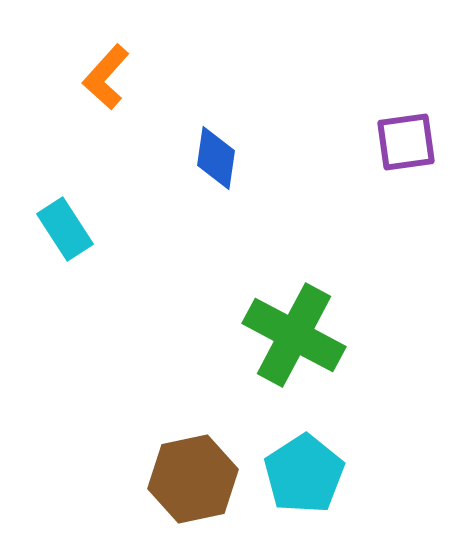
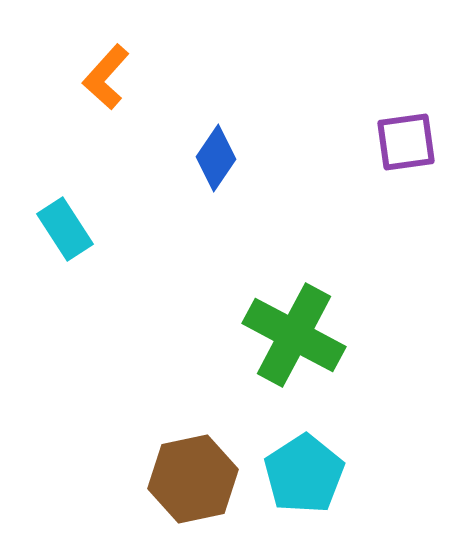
blue diamond: rotated 26 degrees clockwise
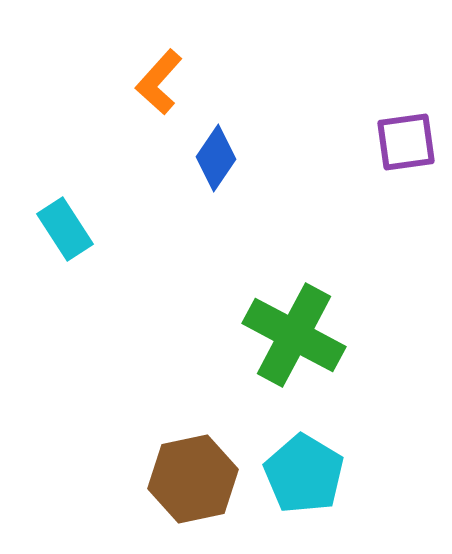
orange L-shape: moved 53 px right, 5 px down
cyan pentagon: rotated 8 degrees counterclockwise
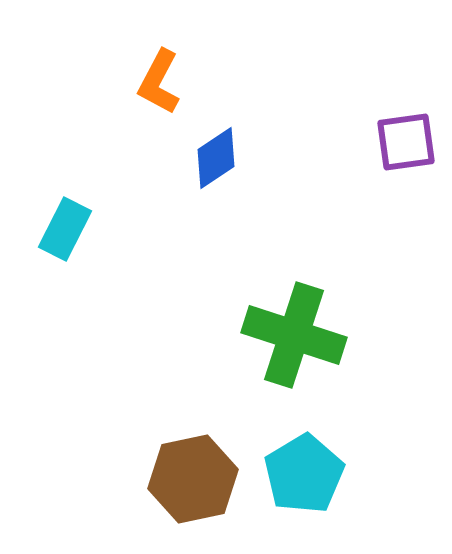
orange L-shape: rotated 14 degrees counterclockwise
blue diamond: rotated 22 degrees clockwise
cyan rectangle: rotated 60 degrees clockwise
green cross: rotated 10 degrees counterclockwise
cyan pentagon: rotated 10 degrees clockwise
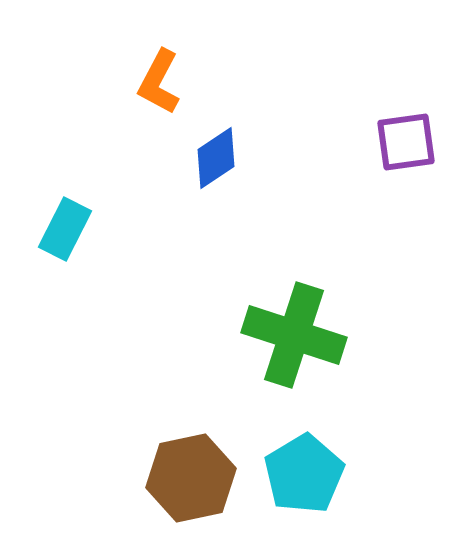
brown hexagon: moved 2 px left, 1 px up
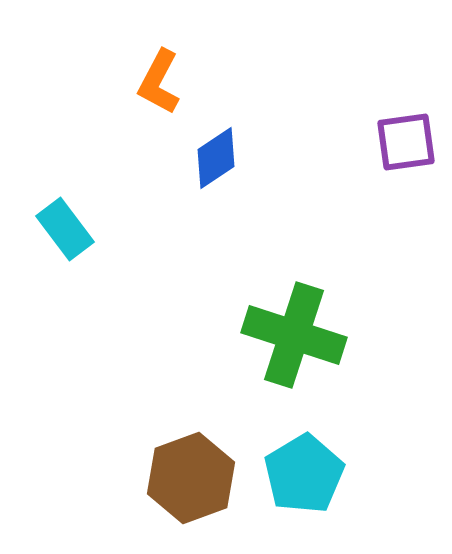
cyan rectangle: rotated 64 degrees counterclockwise
brown hexagon: rotated 8 degrees counterclockwise
